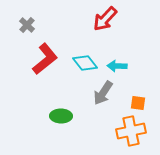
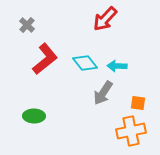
green ellipse: moved 27 px left
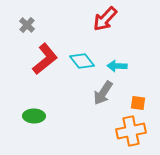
cyan diamond: moved 3 px left, 2 px up
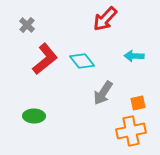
cyan arrow: moved 17 px right, 10 px up
orange square: rotated 21 degrees counterclockwise
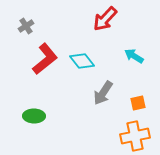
gray cross: moved 1 px left, 1 px down; rotated 14 degrees clockwise
cyan arrow: rotated 30 degrees clockwise
orange cross: moved 4 px right, 5 px down
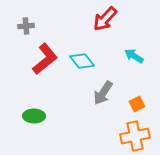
gray cross: rotated 28 degrees clockwise
orange square: moved 1 px left, 1 px down; rotated 14 degrees counterclockwise
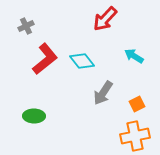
gray cross: rotated 21 degrees counterclockwise
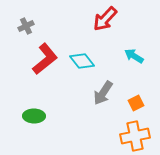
orange square: moved 1 px left, 1 px up
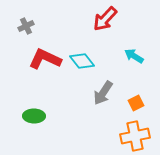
red L-shape: rotated 116 degrees counterclockwise
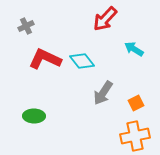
cyan arrow: moved 7 px up
